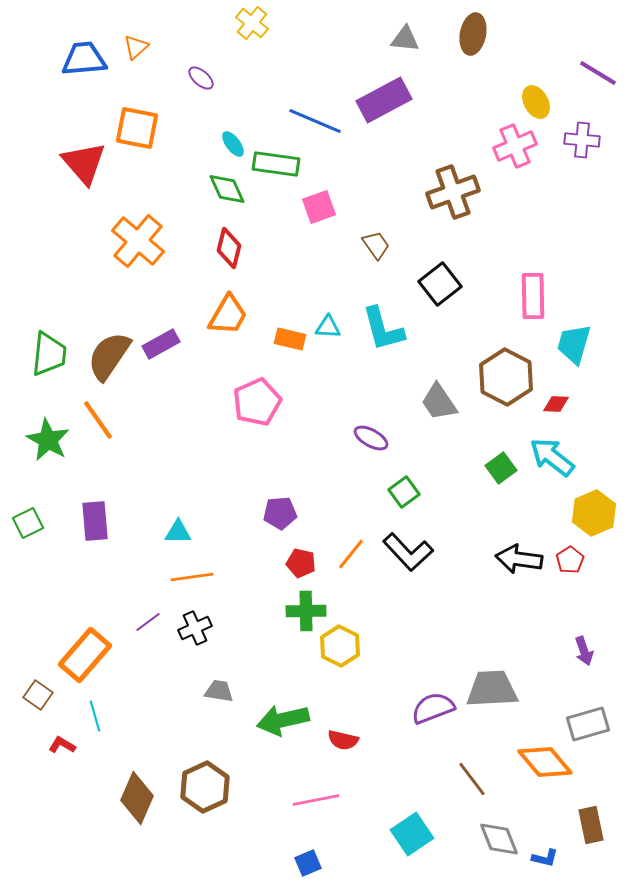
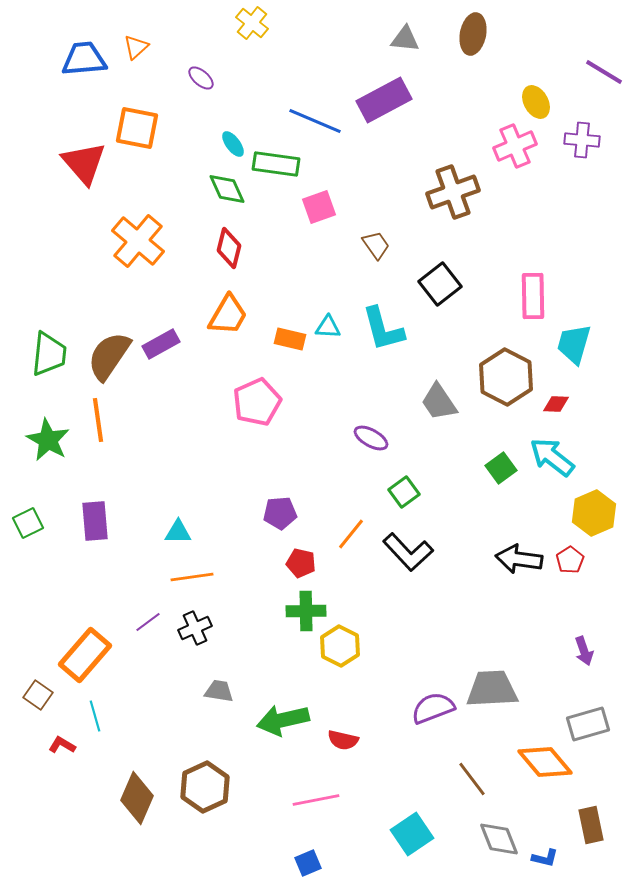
purple line at (598, 73): moved 6 px right, 1 px up
orange line at (98, 420): rotated 27 degrees clockwise
orange line at (351, 554): moved 20 px up
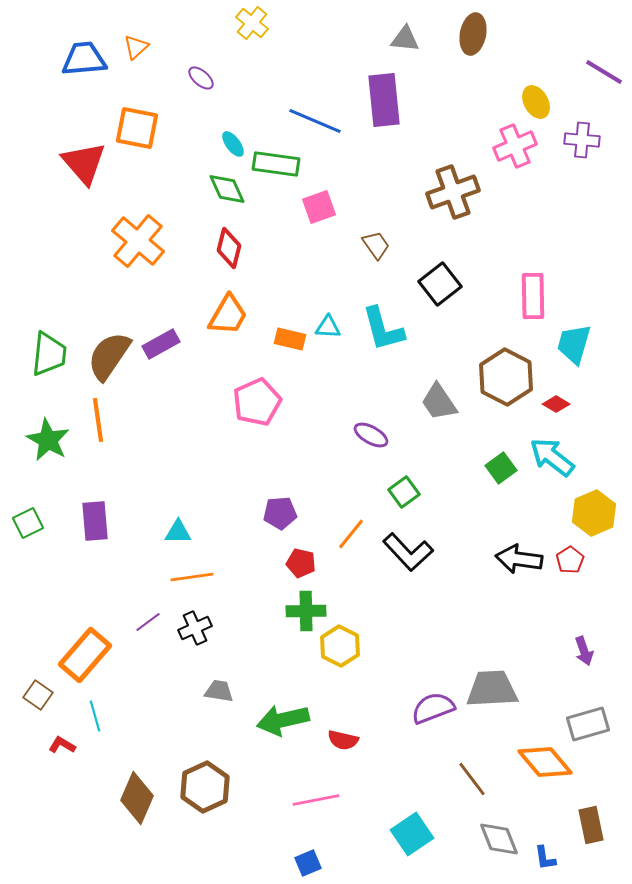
purple rectangle at (384, 100): rotated 68 degrees counterclockwise
red diamond at (556, 404): rotated 28 degrees clockwise
purple ellipse at (371, 438): moved 3 px up
blue L-shape at (545, 858): rotated 68 degrees clockwise
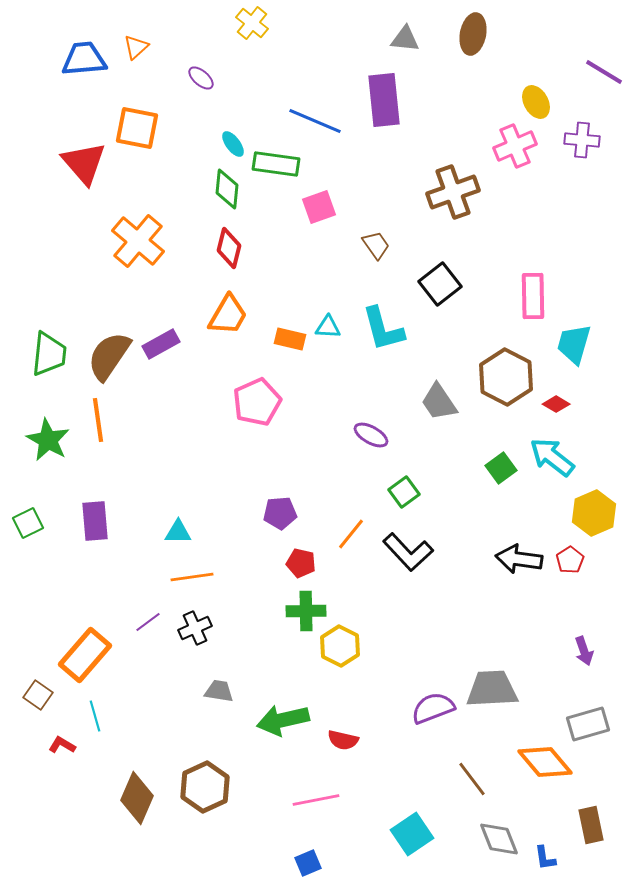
green diamond at (227, 189): rotated 30 degrees clockwise
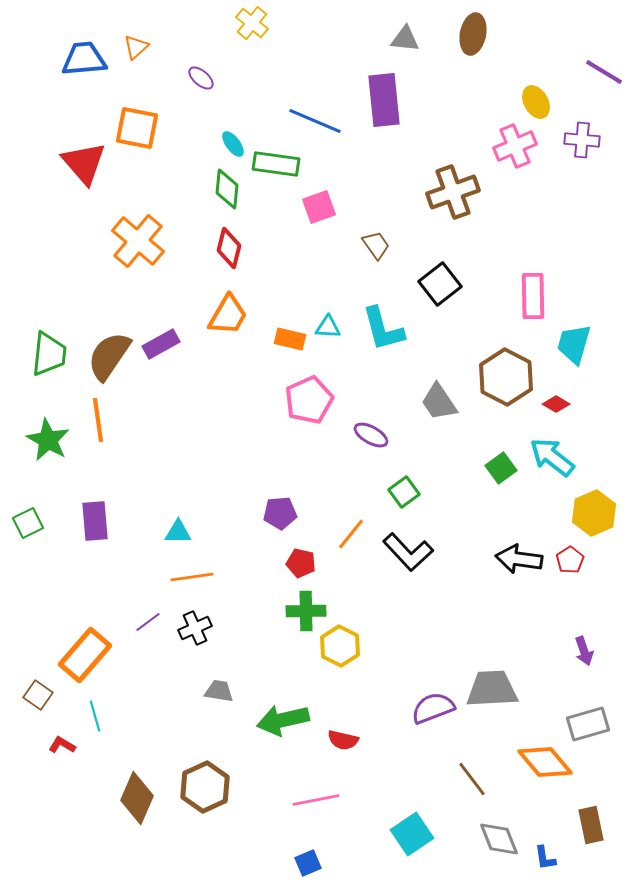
pink pentagon at (257, 402): moved 52 px right, 2 px up
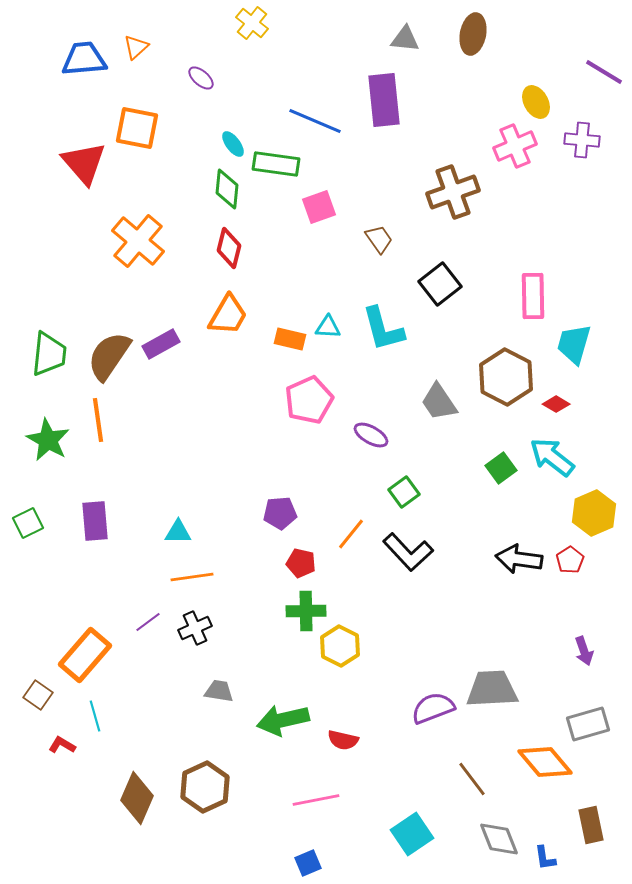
brown trapezoid at (376, 245): moved 3 px right, 6 px up
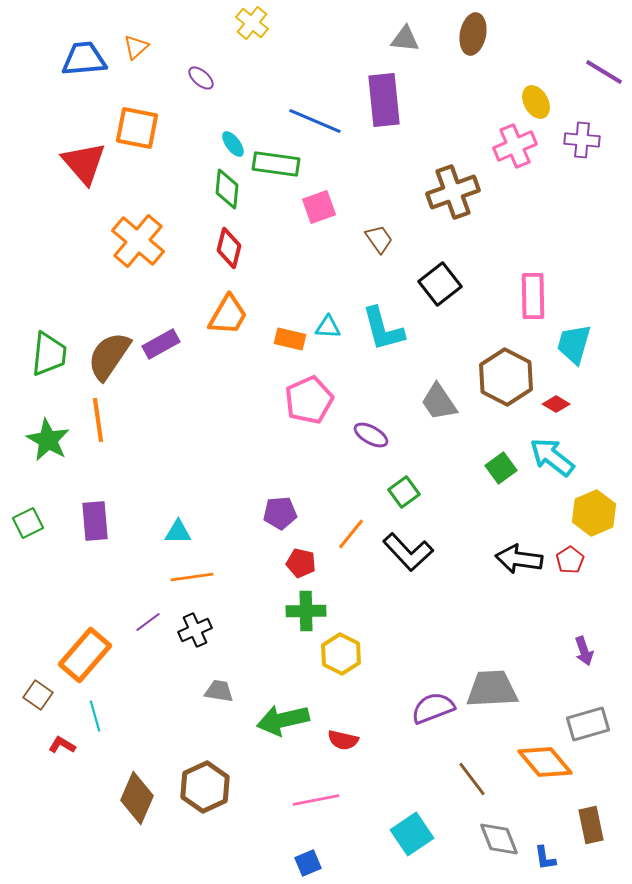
black cross at (195, 628): moved 2 px down
yellow hexagon at (340, 646): moved 1 px right, 8 px down
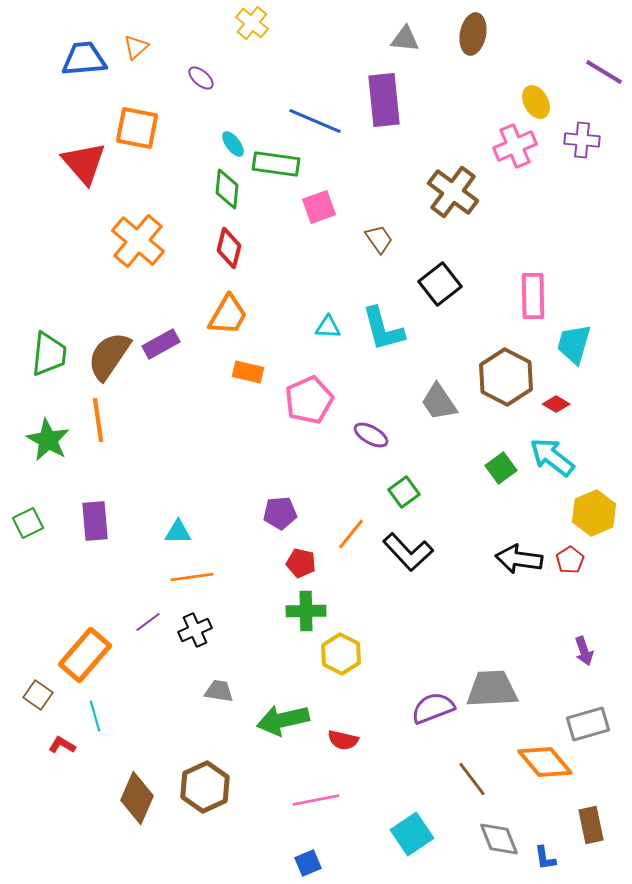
brown cross at (453, 192): rotated 33 degrees counterclockwise
orange rectangle at (290, 339): moved 42 px left, 33 px down
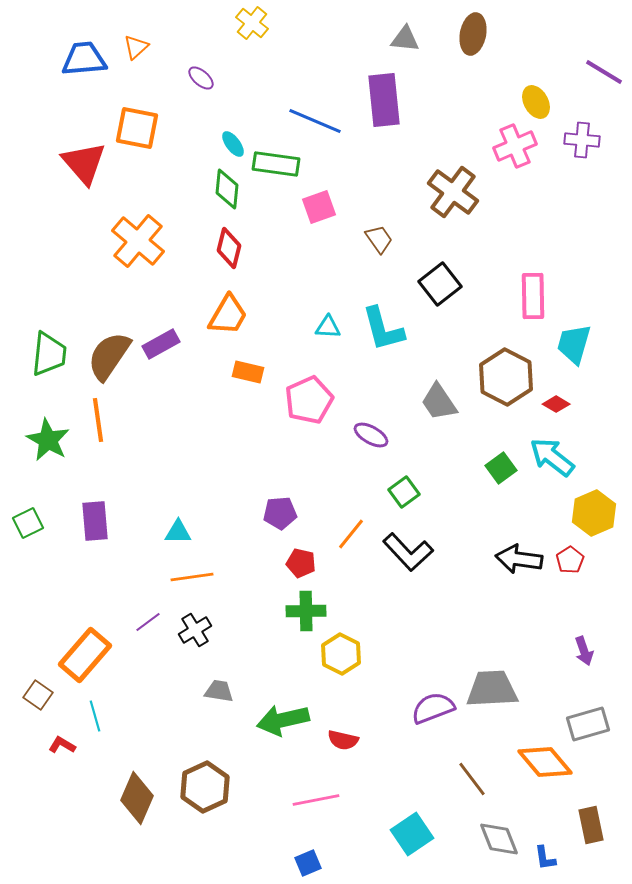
black cross at (195, 630): rotated 8 degrees counterclockwise
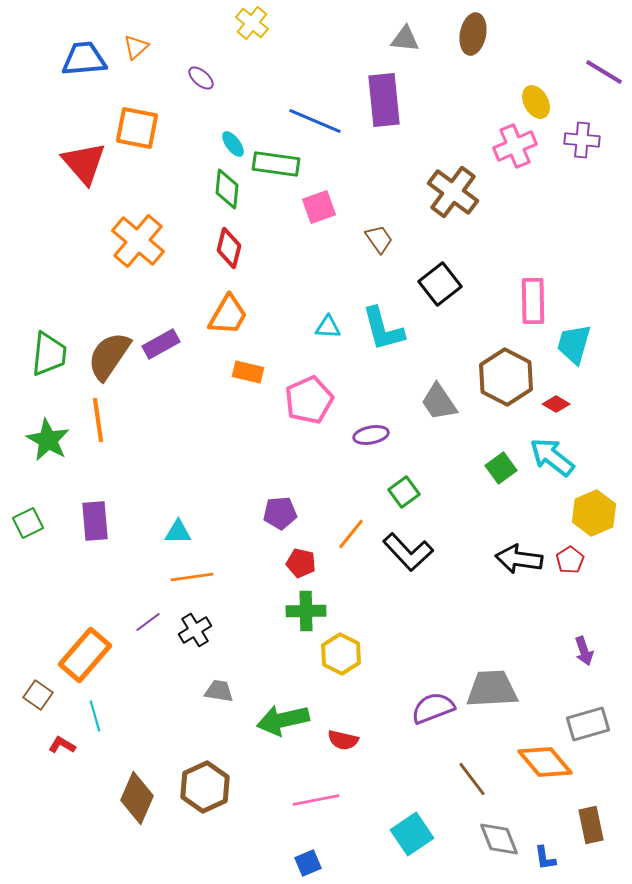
pink rectangle at (533, 296): moved 5 px down
purple ellipse at (371, 435): rotated 40 degrees counterclockwise
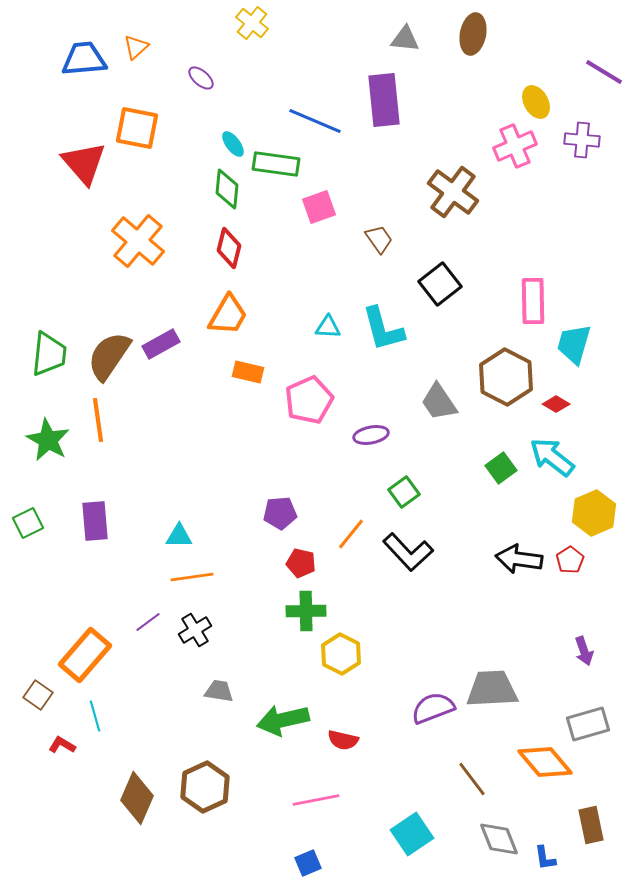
cyan triangle at (178, 532): moved 1 px right, 4 px down
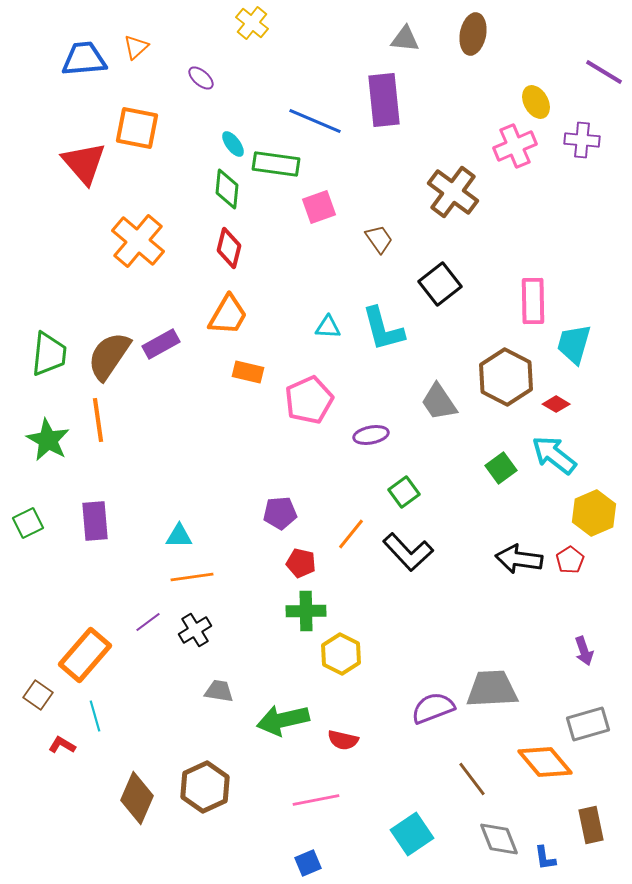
cyan arrow at (552, 457): moved 2 px right, 2 px up
